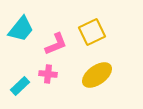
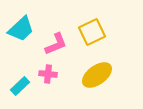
cyan trapezoid: rotated 8 degrees clockwise
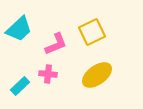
cyan trapezoid: moved 2 px left
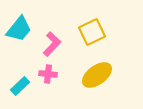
cyan trapezoid: rotated 8 degrees counterclockwise
pink L-shape: moved 4 px left; rotated 25 degrees counterclockwise
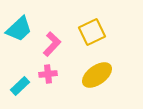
cyan trapezoid: rotated 8 degrees clockwise
pink cross: rotated 12 degrees counterclockwise
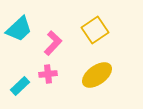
yellow square: moved 3 px right, 2 px up; rotated 8 degrees counterclockwise
pink L-shape: moved 1 px right, 1 px up
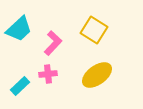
yellow square: moved 1 px left; rotated 24 degrees counterclockwise
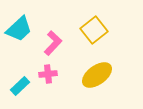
yellow square: rotated 20 degrees clockwise
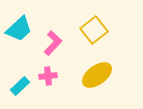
pink cross: moved 2 px down
